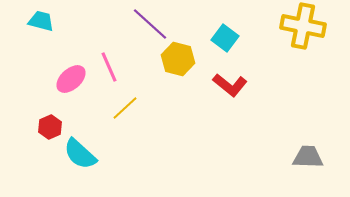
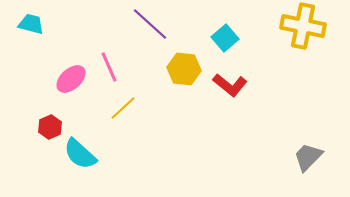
cyan trapezoid: moved 10 px left, 3 px down
cyan square: rotated 12 degrees clockwise
yellow hexagon: moved 6 px right, 10 px down; rotated 8 degrees counterclockwise
yellow line: moved 2 px left
gray trapezoid: rotated 48 degrees counterclockwise
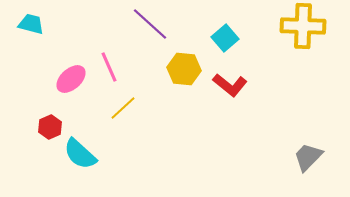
yellow cross: rotated 9 degrees counterclockwise
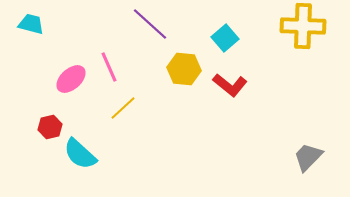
red hexagon: rotated 10 degrees clockwise
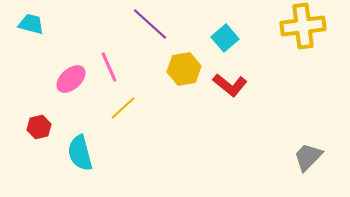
yellow cross: rotated 9 degrees counterclockwise
yellow hexagon: rotated 16 degrees counterclockwise
red hexagon: moved 11 px left
cyan semicircle: moved 1 px up; rotated 33 degrees clockwise
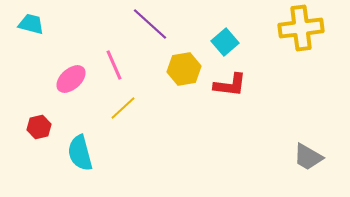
yellow cross: moved 2 px left, 2 px down
cyan square: moved 4 px down
pink line: moved 5 px right, 2 px up
red L-shape: rotated 32 degrees counterclockwise
gray trapezoid: rotated 104 degrees counterclockwise
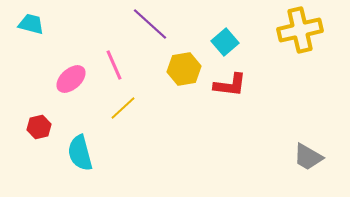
yellow cross: moved 1 px left, 2 px down; rotated 6 degrees counterclockwise
